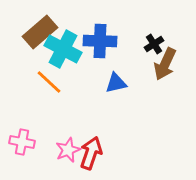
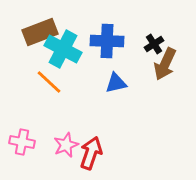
brown rectangle: rotated 20 degrees clockwise
blue cross: moved 7 px right
pink star: moved 2 px left, 5 px up
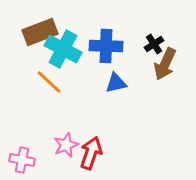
blue cross: moved 1 px left, 5 px down
pink cross: moved 18 px down
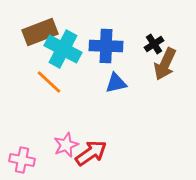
red arrow: rotated 36 degrees clockwise
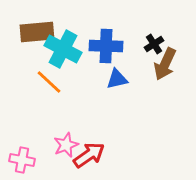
brown rectangle: moved 3 px left; rotated 16 degrees clockwise
blue triangle: moved 1 px right, 4 px up
red arrow: moved 2 px left, 2 px down
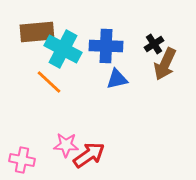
pink star: rotated 25 degrees clockwise
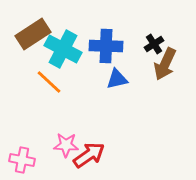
brown rectangle: moved 4 px left, 2 px down; rotated 28 degrees counterclockwise
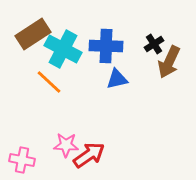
brown arrow: moved 4 px right, 2 px up
